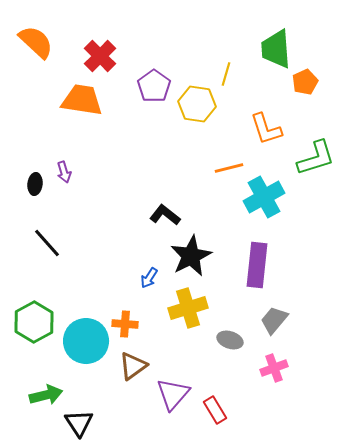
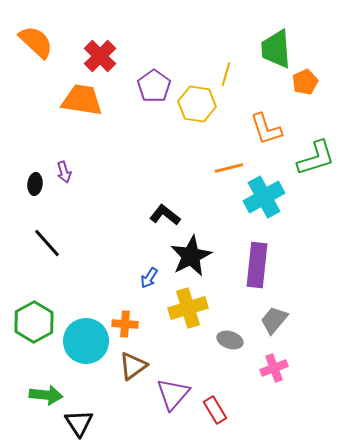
green arrow: rotated 20 degrees clockwise
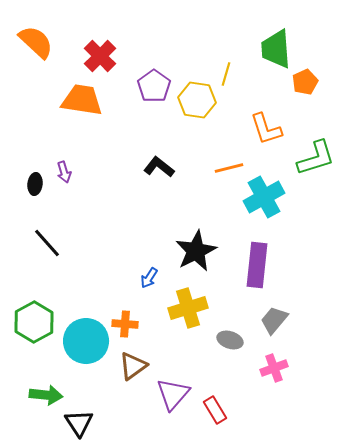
yellow hexagon: moved 4 px up
black L-shape: moved 6 px left, 48 px up
black star: moved 5 px right, 5 px up
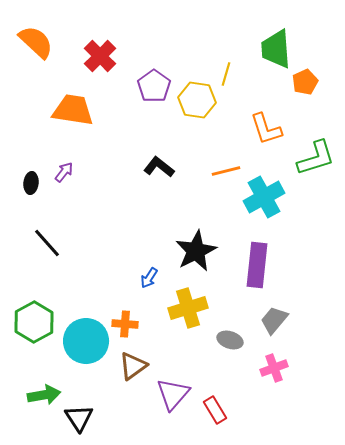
orange trapezoid: moved 9 px left, 10 px down
orange line: moved 3 px left, 3 px down
purple arrow: rotated 125 degrees counterclockwise
black ellipse: moved 4 px left, 1 px up
green arrow: moved 2 px left; rotated 16 degrees counterclockwise
black triangle: moved 5 px up
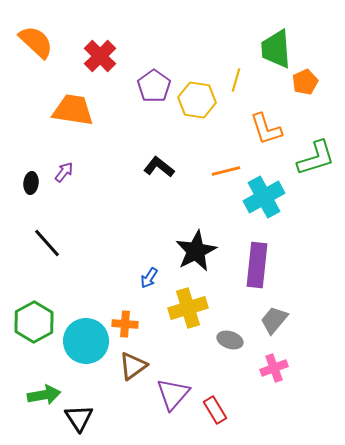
yellow line: moved 10 px right, 6 px down
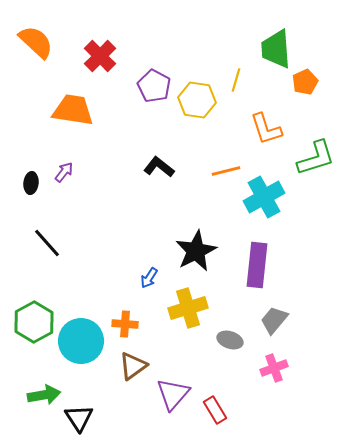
purple pentagon: rotated 8 degrees counterclockwise
cyan circle: moved 5 px left
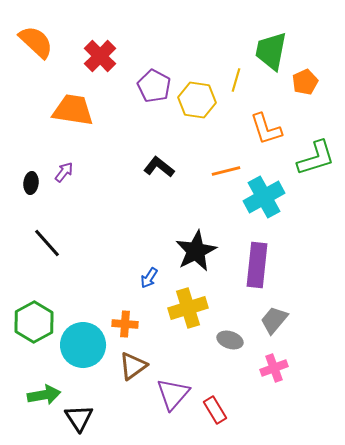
green trapezoid: moved 5 px left, 2 px down; rotated 15 degrees clockwise
cyan circle: moved 2 px right, 4 px down
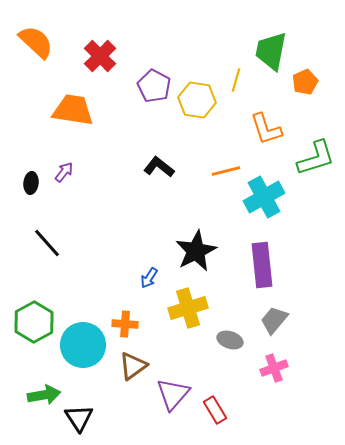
purple rectangle: moved 5 px right; rotated 12 degrees counterclockwise
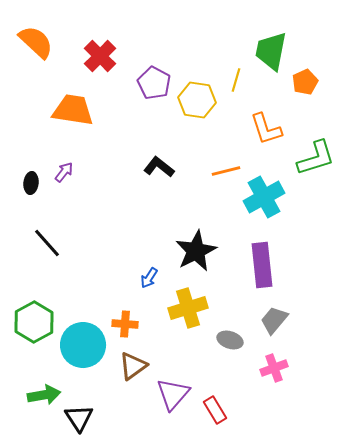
purple pentagon: moved 3 px up
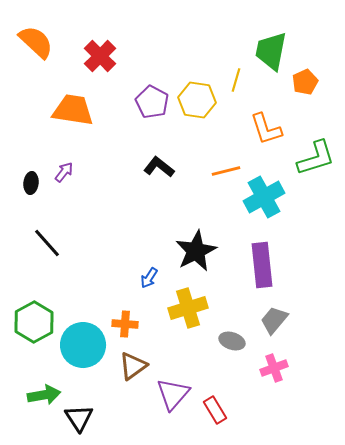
purple pentagon: moved 2 px left, 19 px down
gray ellipse: moved 2 px right, 1 px down
